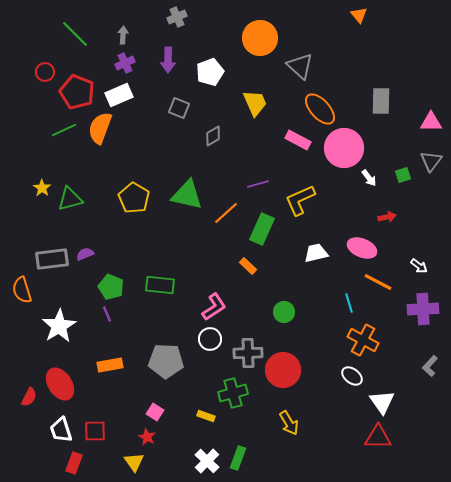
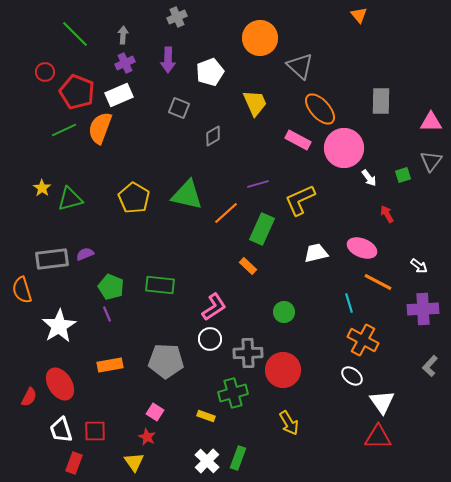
red arrow at (387, 217): moved 3 px up; rotated 108 degrees counterclockwise
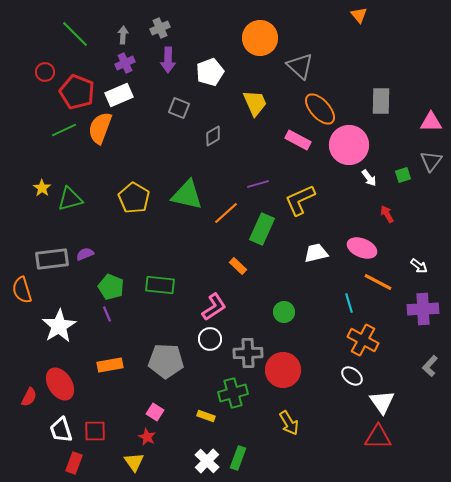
gray cross at (177, 17): moved 17 px left, 11 px down
pink circle at (344, 148): moved 5 px right, 3 px up
orange rectangle at (248, 266): moved 10 px left
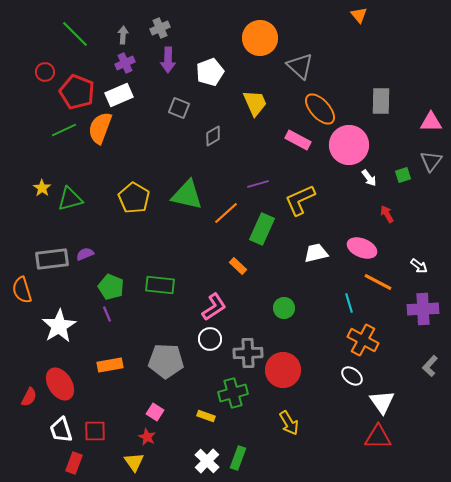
green circle at (284, 312): moved 4 px up
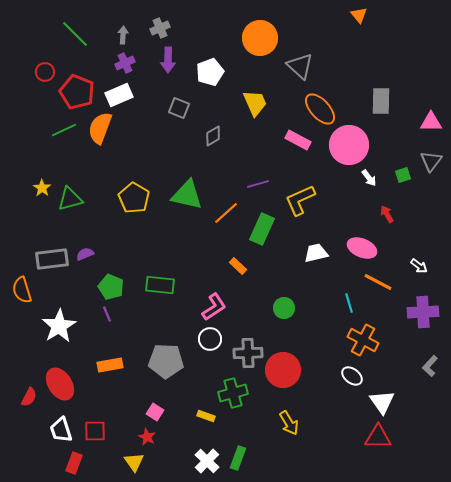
purple cross at (423, 309): moved 3 px down
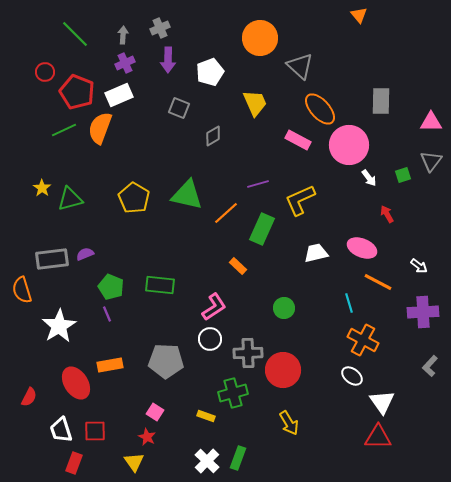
red ellipse at (60, 384): moved 16 px right, 1 px up
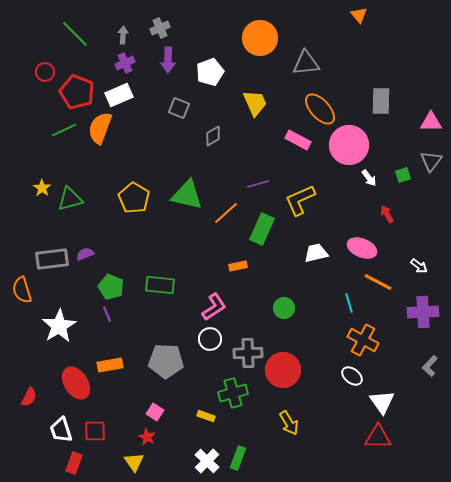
gray triangle at (300, 66): moved 6 px right, 3 px up; rotated 48 degrees counterclockwise
orange rectangle at (238, 266): rotated 54 degrees counterclockwise
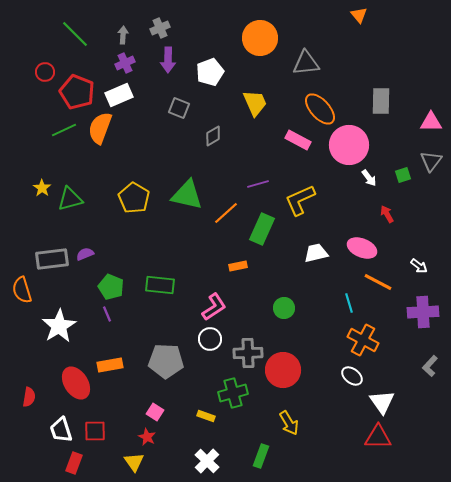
red semicircle at (29, 397): rotated 18 degrees counterclockwise
green rectangle at (238, 458): moved 23 px right, 2 px up
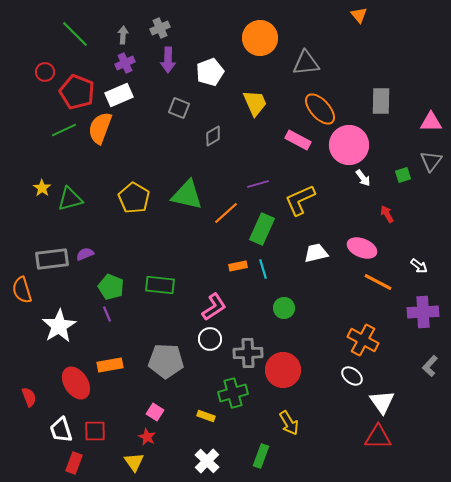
white arrow at (369, 178): moved 6 px left
cyan line at (349, 303): moved 86 px left, 34 px up
red semicircle at (29, 397): rotated 30 degrees counterclockwise
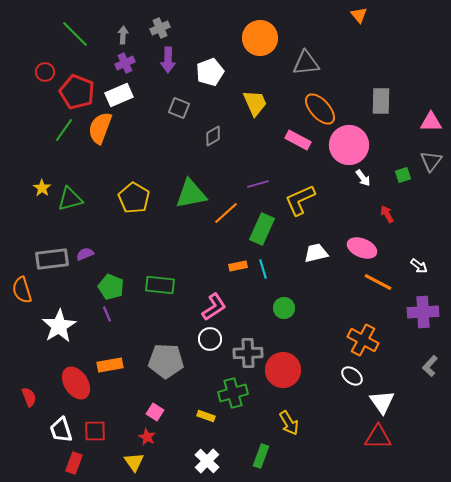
green line at (64, 130): rotated 30 degrees counterclockwise
green triangle at (187, 195): moved 4 px right, 1 px up; rotated 24 degrees counterclockwise
